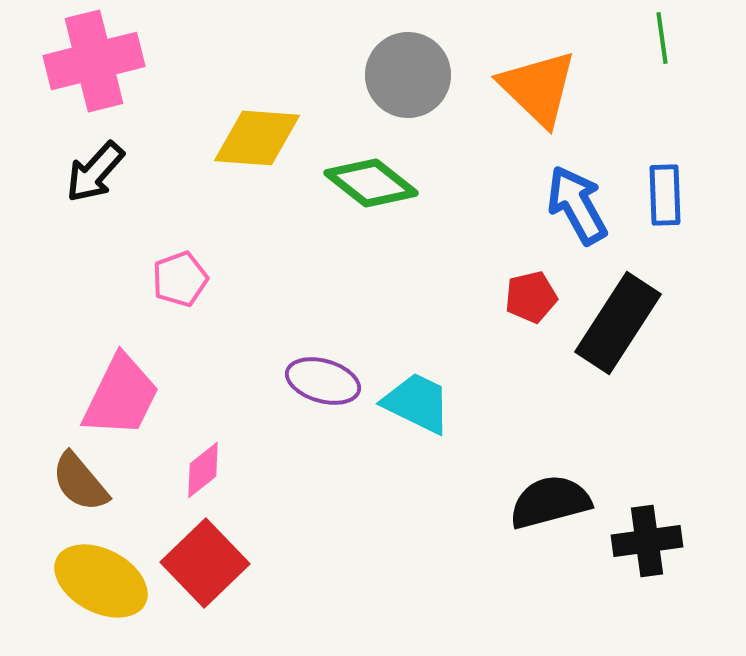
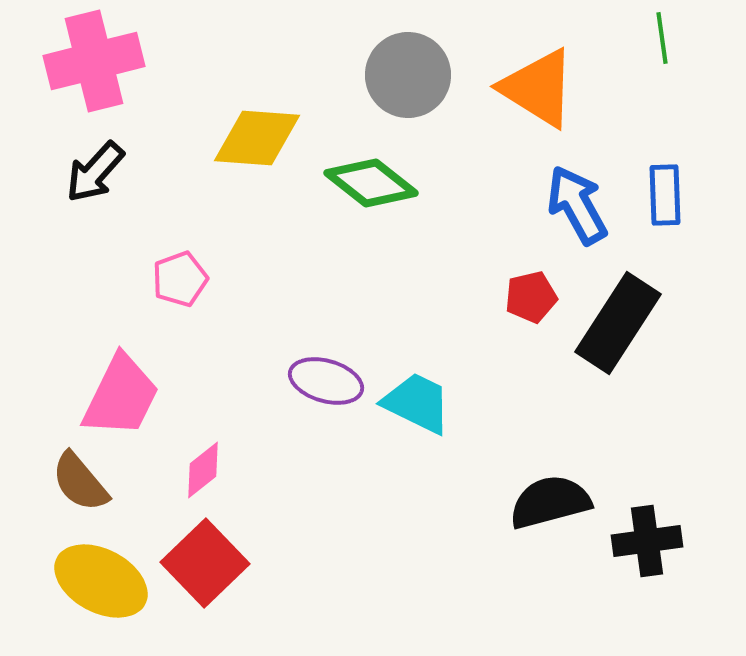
orange triangle: rotated 12 degrees counterclockwise
purple ellipse: moved 3 px right
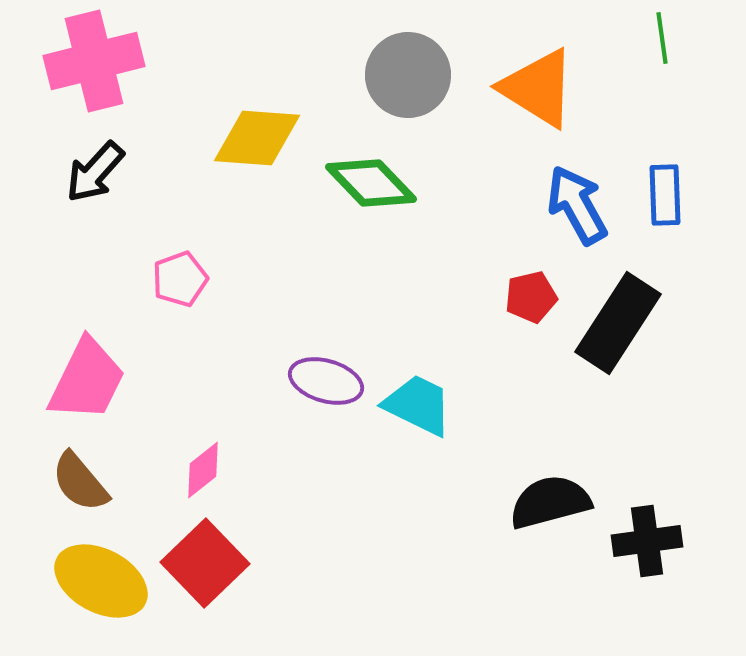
green diamond: rotated 8 degrees clockwise
pink trapezoid: moved 34 px left, 16 px up
cyan trapezoid: moved 1 px right, 2 px down
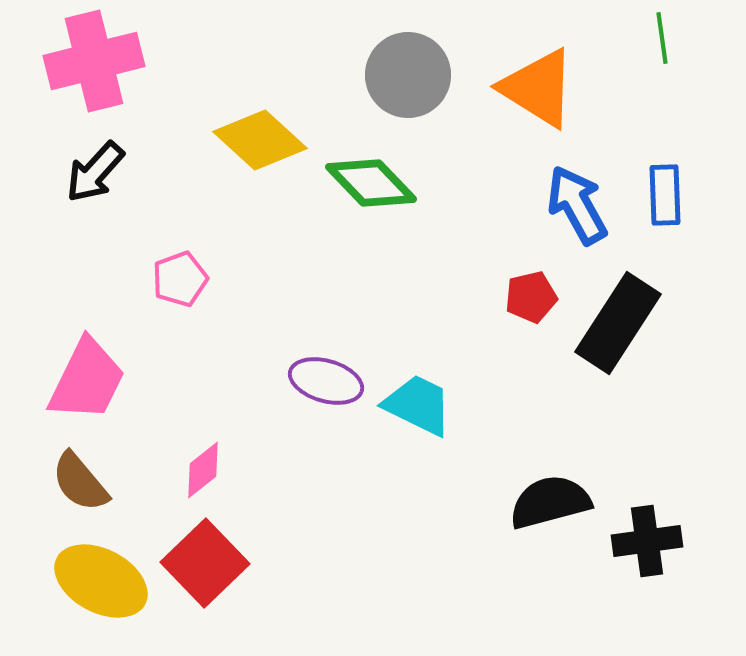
yellow diamond: moved 3 px right, 2 px down; rotated 38 degrees clockwise
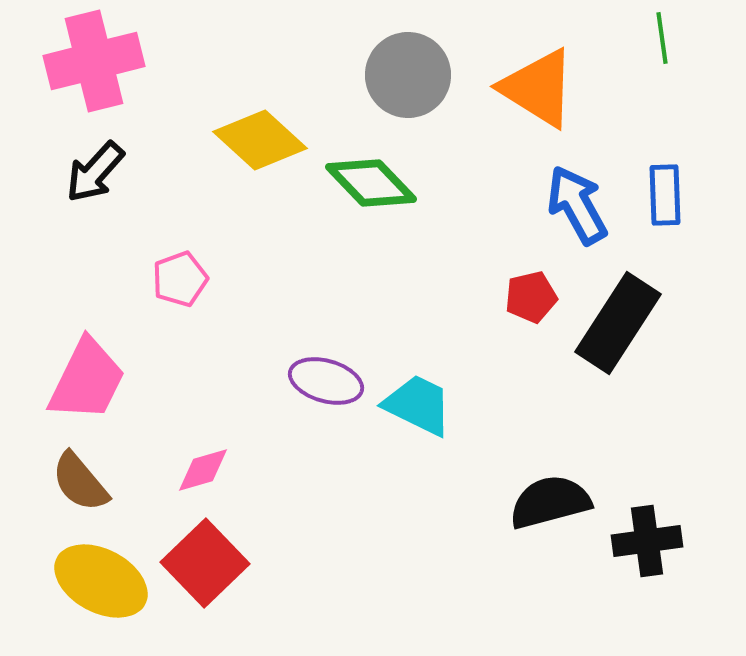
pink diamond: rotated 22 degrees clockwise
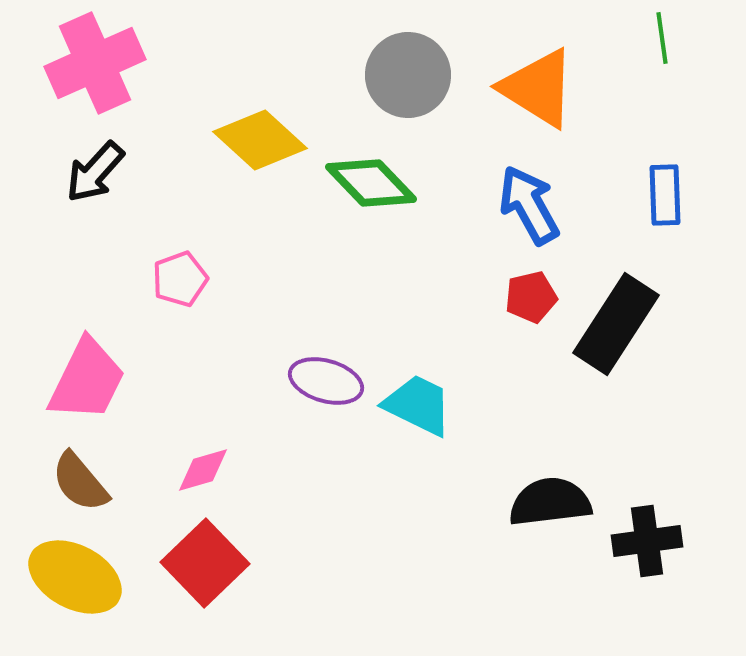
pink cross: moved 1 px right, 2 px down; rotated 10 degrees counterclockwise
blue arrow: moved 48 px left
black rectangle: moved 2 px left, 1 px down
black semicircle: rotated 8 degrees clockwise
yellow ellipse: moved 26 px left, 4 px up
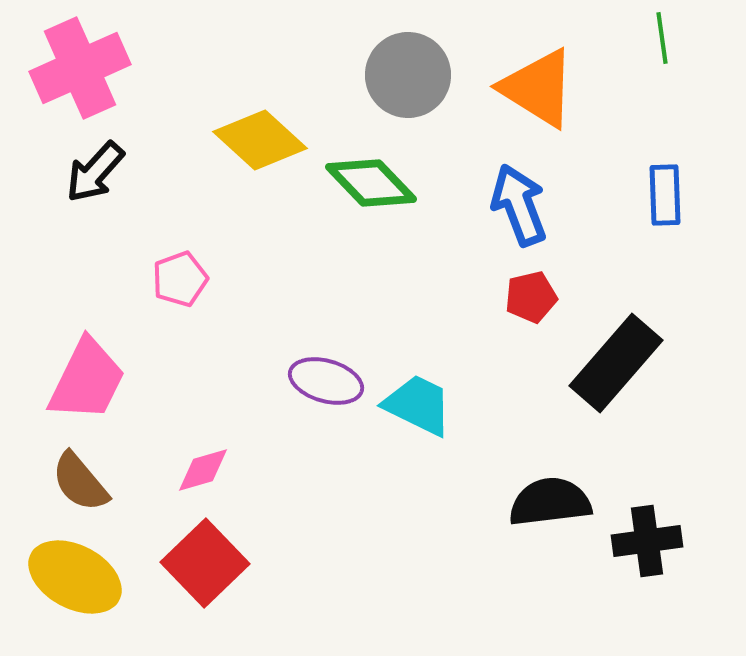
pink cross: moved 15 px left, 5 px down
blue arrow: moved 10 px left; rotated 8 degrees clockwise
black rectangle: moved 39 px down; rotated 8 degrees clockwise
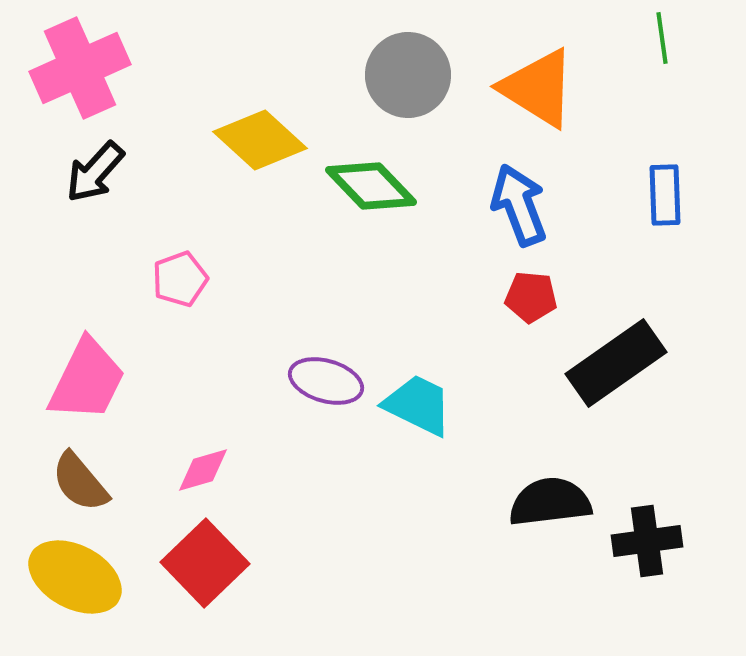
green diamond: moved 3 px down
red pentagon: rotated 18 degrees clockwise
black rectangle: rotated 14 degrees clockwise
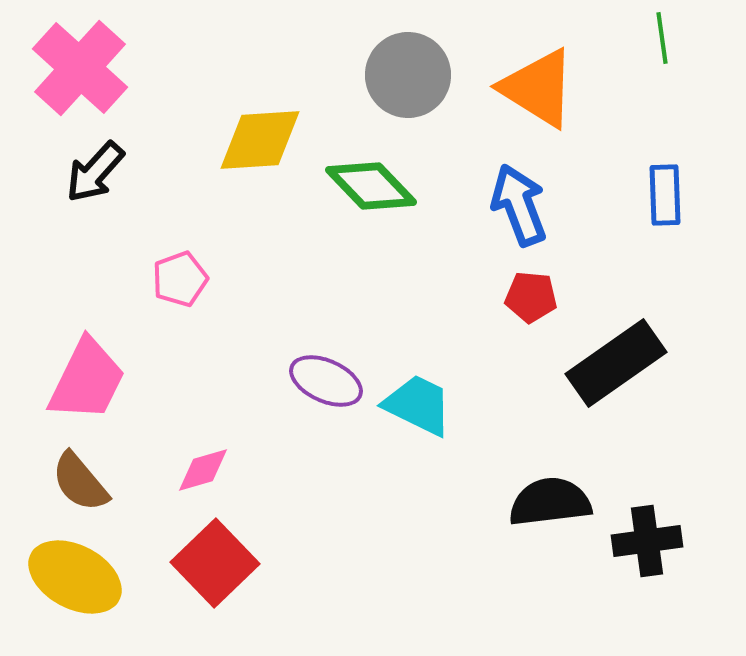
pink cross: rotated 24 degrees counterclockwise
yellow diamond: rotated 46 degrees counterclockwise
purple ellipse: rotated 8 degrees clockwise
red square: moved 10 px right
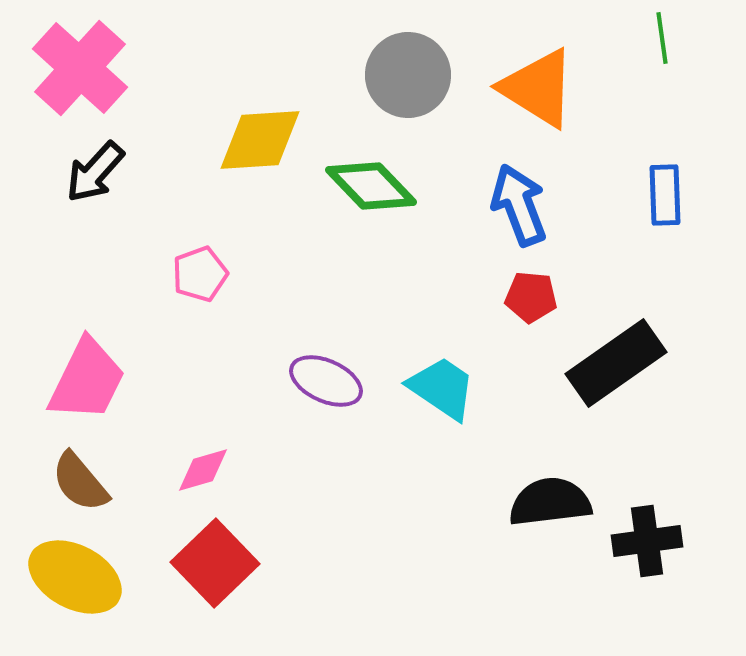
pink pentagon: moved 20 px right, 5 px up
cyan trapezoid: moved 24 px right, 17 px up; rotated 8 degrees clockwise
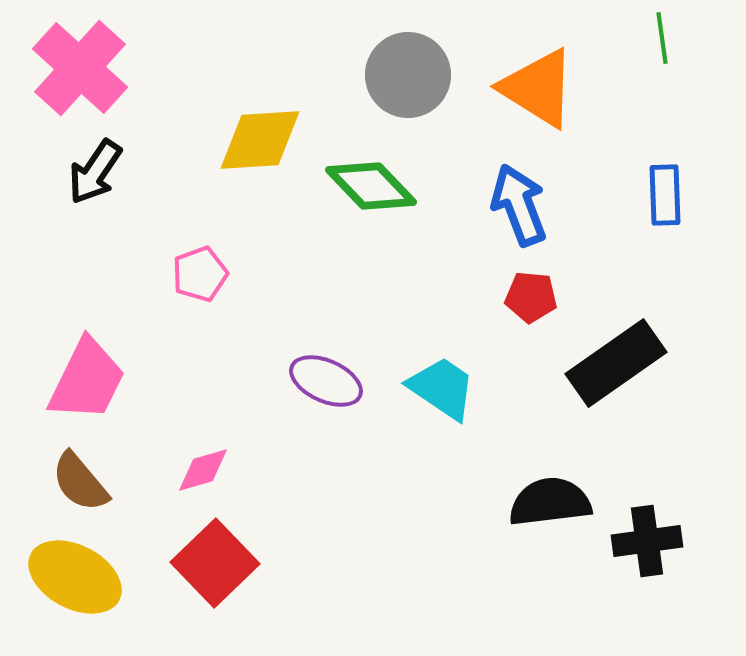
black arrow: rotated 8 degrees counterclockwise
